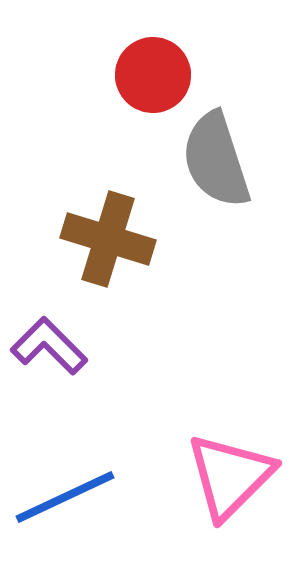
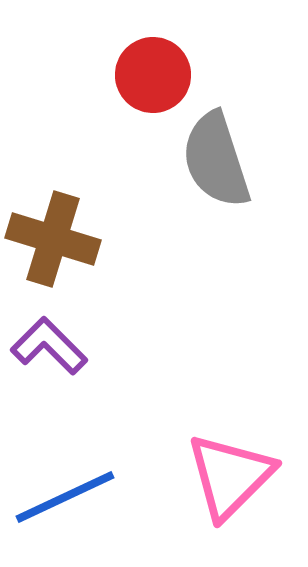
brown cross: moved 55 px left
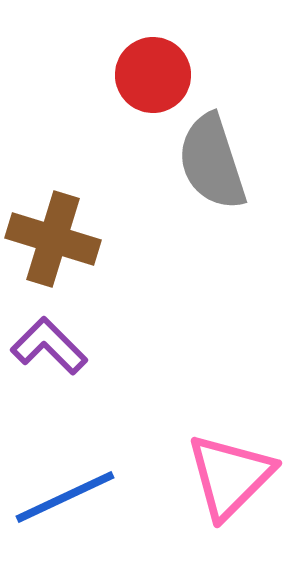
gray semicircle: moved 4 px left, 2 px down
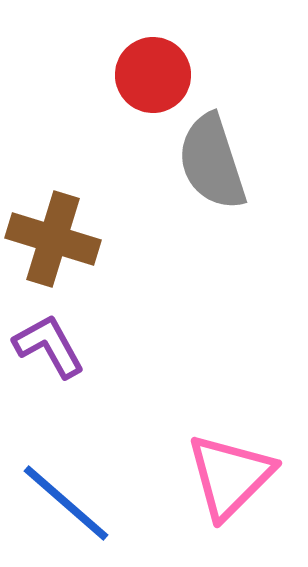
purple L-shape: rotated 16 degrees clockwise
blue line: moved 1 px right, 6 px down; rotated 66 degrees clockwise
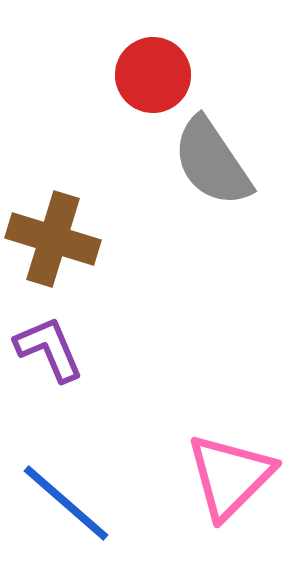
gray semicircle: rotated 16 degrees counterclockwise
purple L-shape: moved 3 px down; rotated 6 degrees clockwise
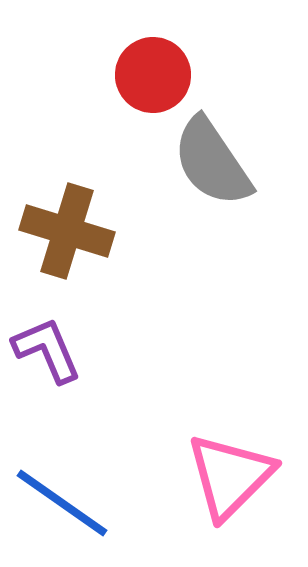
brown cross: moved 14 px right, 8 px up
purple L-shape: moved 2 px left, 1 px down
blue line: moved 4 px left; rotated 6 degrees counterclockwise
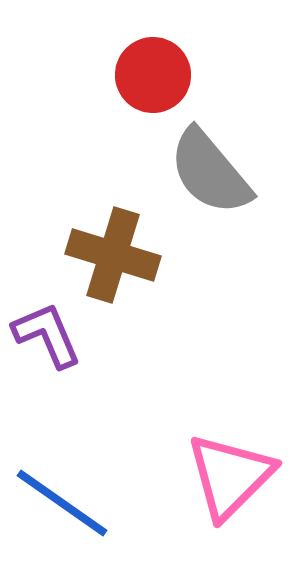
gray semicircle: moved 2 px left, 10 px down; rotated 6 degrees counterclockwise
brown cross: moved 46 px right, 24 px down
purple L-shape: moved 15 px up
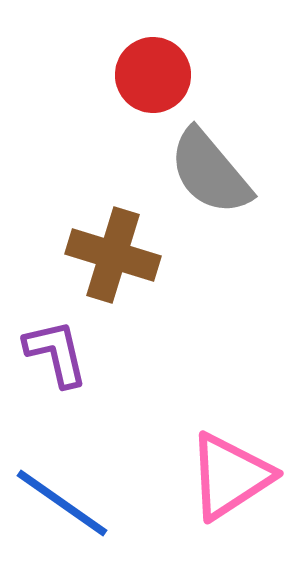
purple L-shape: moved 9 px right, 18 px down; rotated 10 degrees clockwise
pink triangle: rotated 12 degrees clockwise
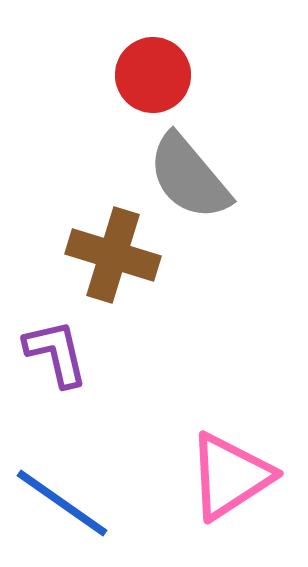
gray semicircle: moved 21 px left, 5 px down
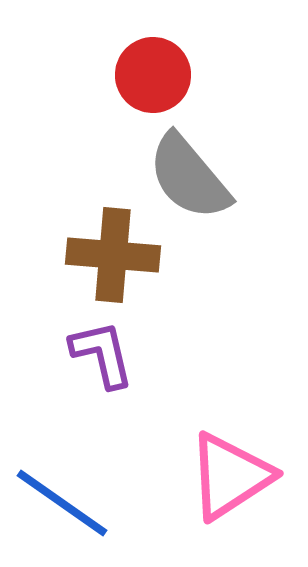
brown cross: rotated 12 degrees counterclockwise
purple L-shape: moved 46 px right, 1 px down
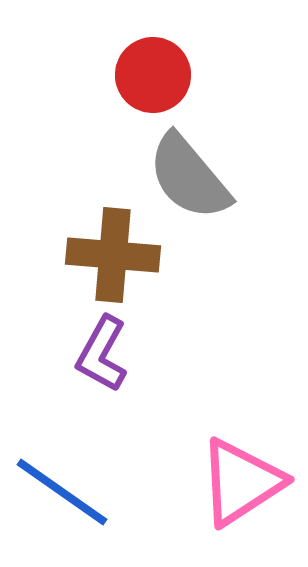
purple L-shape: rotated 138 degrees counterclockwise
pink triangle: moved 11 px right, 6 px down
blue line: moved 11 px up
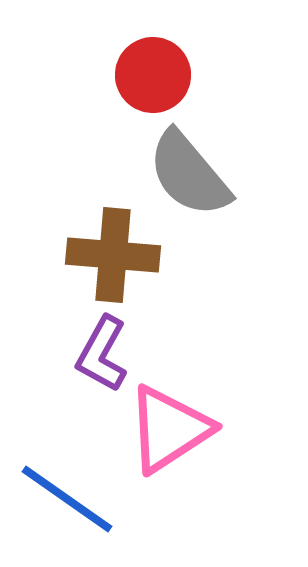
gray semicircle: moved 3 px up
pink triangle: moved 72 px left, 53 px up
blue line: moved 5 px right, 7 px down
